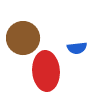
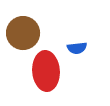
brown circle: moved 5 px up
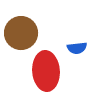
brown circle: moved 2 px left
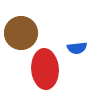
red ellipse: moved 1 px left, 2 px up
